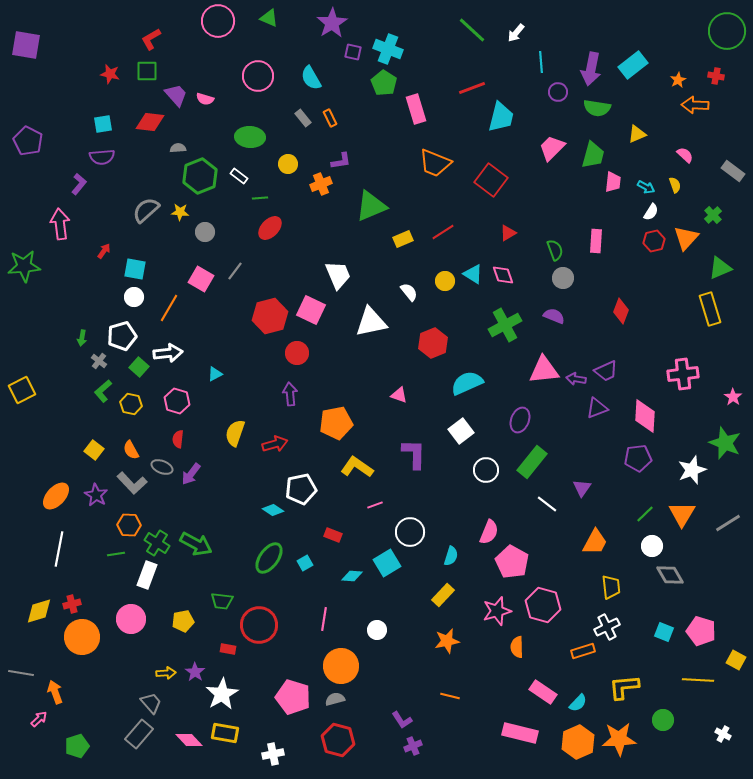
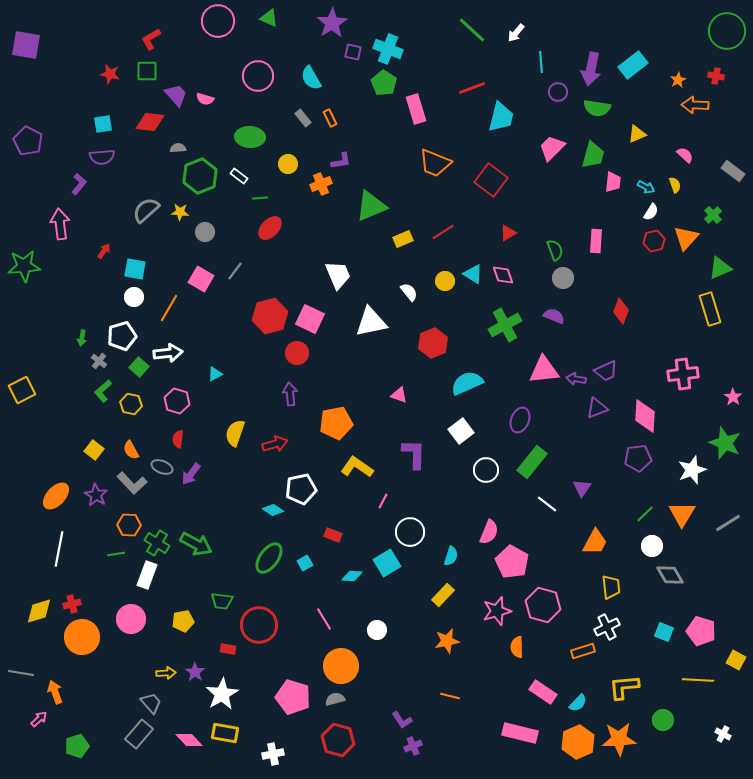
pink square at (311, 310): moved 1 px left, 9 px down
pink line at (375, 505): moved 8 px right, 4 px up; rotated 42 degrees counterclockwise
pink line at (324, 619): rotated 40 degrees counterclockwise
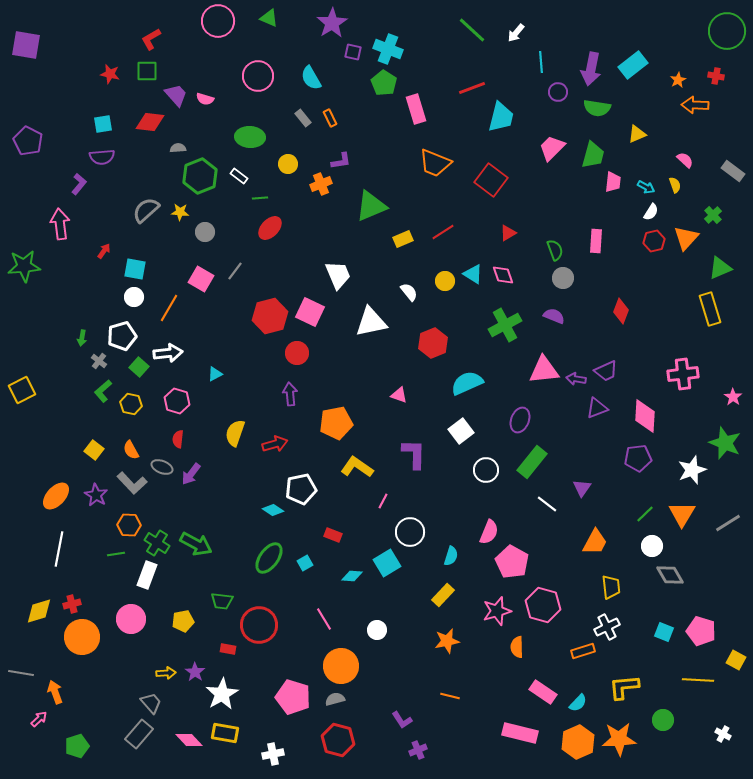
pink semicircle at (685, 155): moved 5 px down
pink square at (310, 319): moved 7 px up
purple cross at (413, 746): moved 5 px right, 4 px down
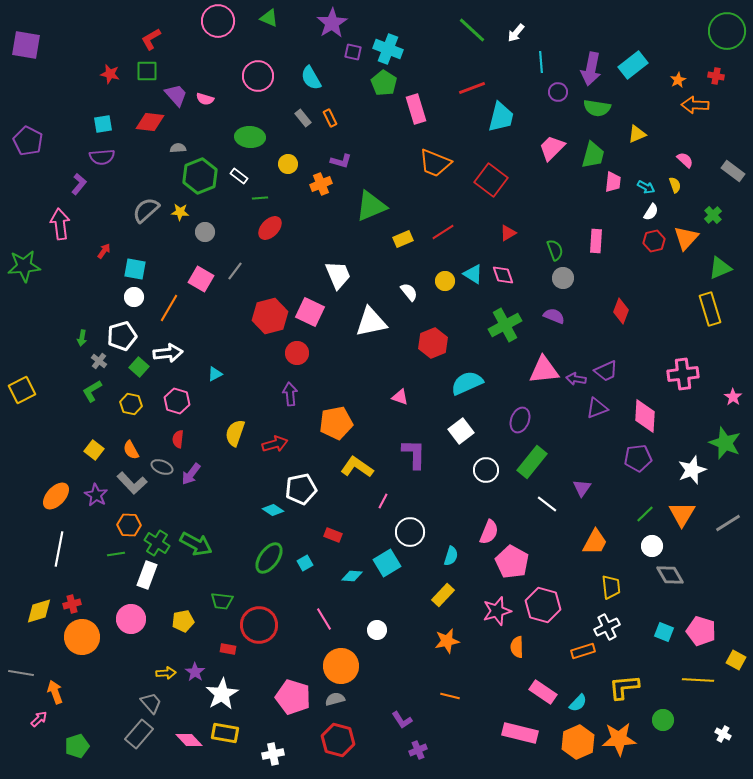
purple L-shape at (341, 161): rotated 25 degrees clockwise
green L-shape at (103, 391): moved 11 px left; rotated 10 degrees clockwise
pink triangle at (399, 395): moved 1 px right, 2 px down
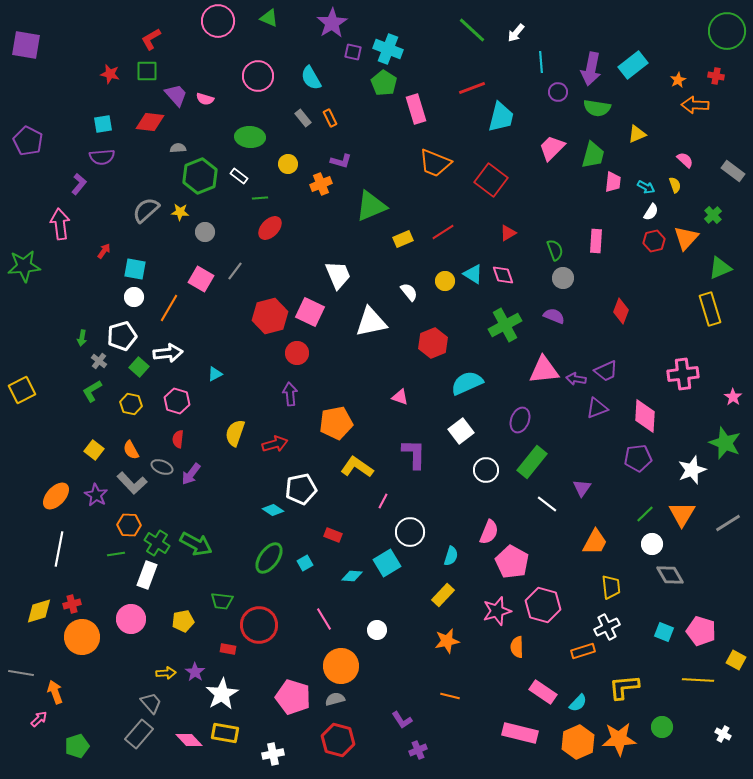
white circle at (652, 546): moved 2 px up
green circle at (663, 720): moved 1 px left, 7 px down
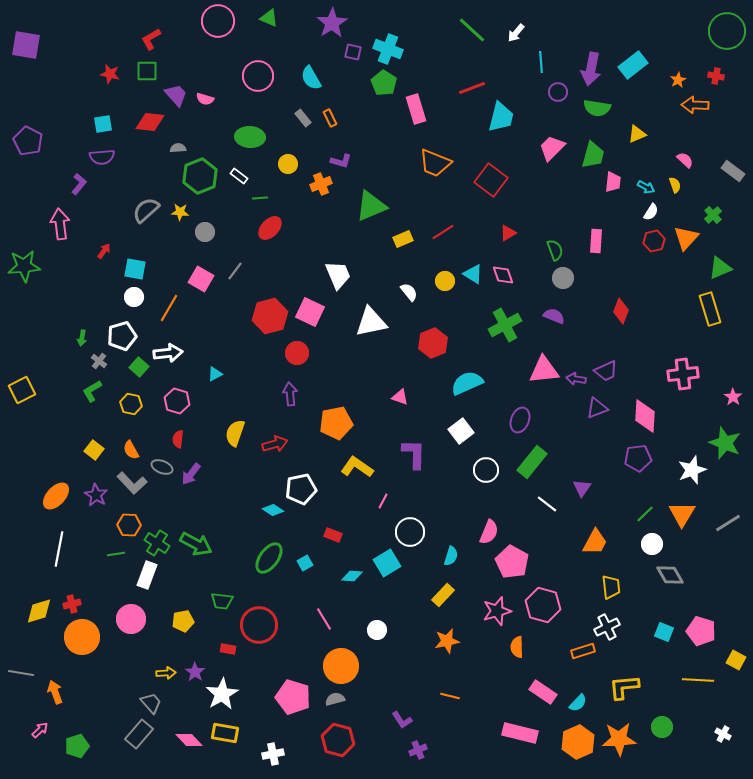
pink arrow at (39, 719): moved 1 px right, 11 px down
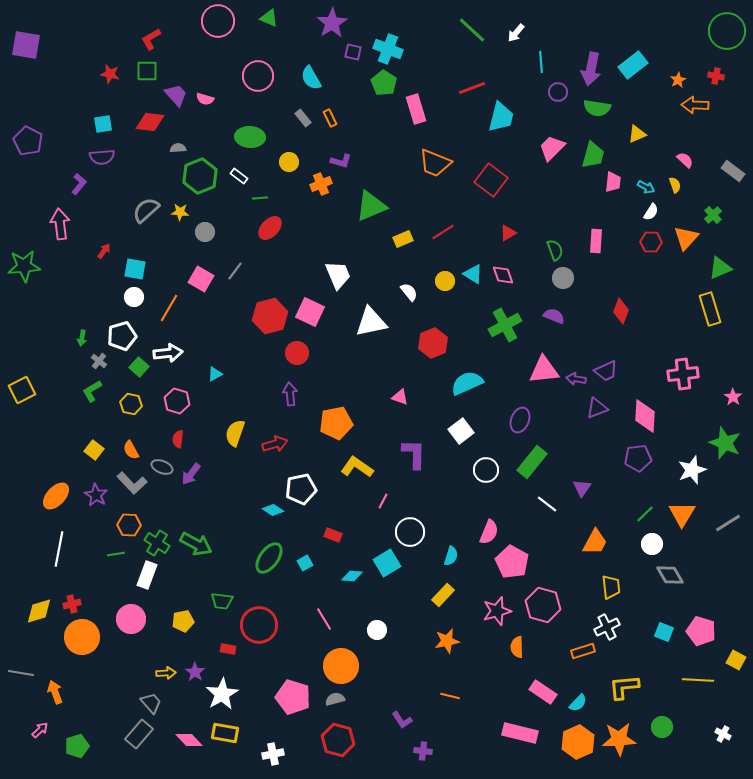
yellow circle at (288, 164): moved 1 px right, 2 px up
red hexagon at (654, 241): moved 3 px left, 1 px down; rotated 15 degrees clockwise
purple cross at (418, 750): moved 5 px right, 1 px down; rotated 30 degrees clockwise
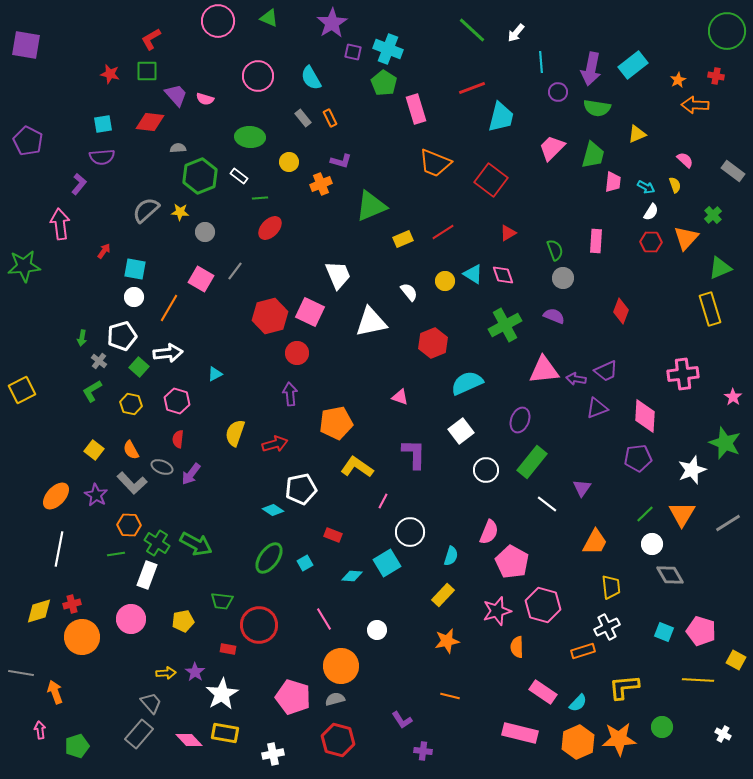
pink arrow at (40, 730): rotated 54 degrees counterclockwise
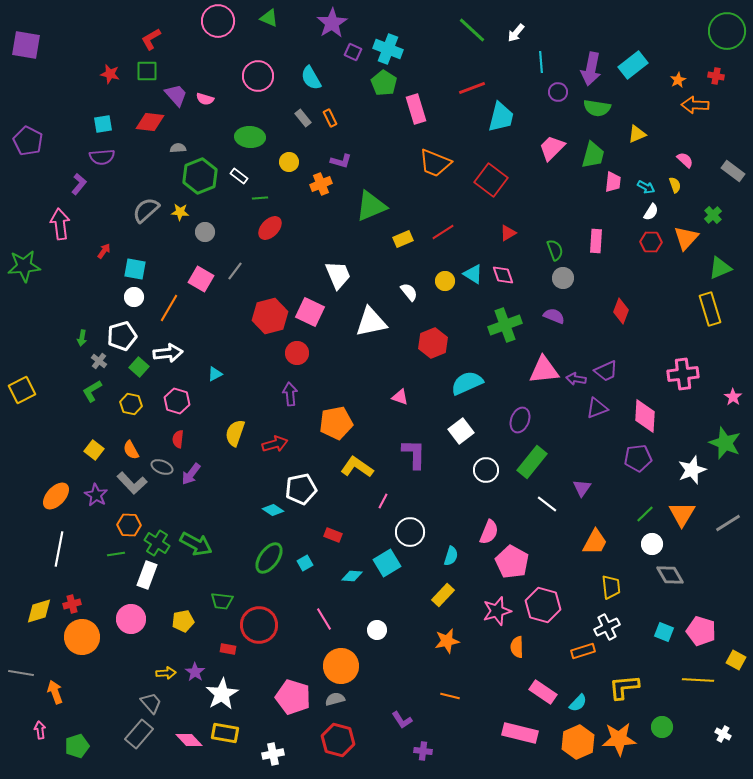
purple square at (353, 52): rotated 12 degrees clockwise
green cross at (505, 325): rotated 8 degrees clockwise
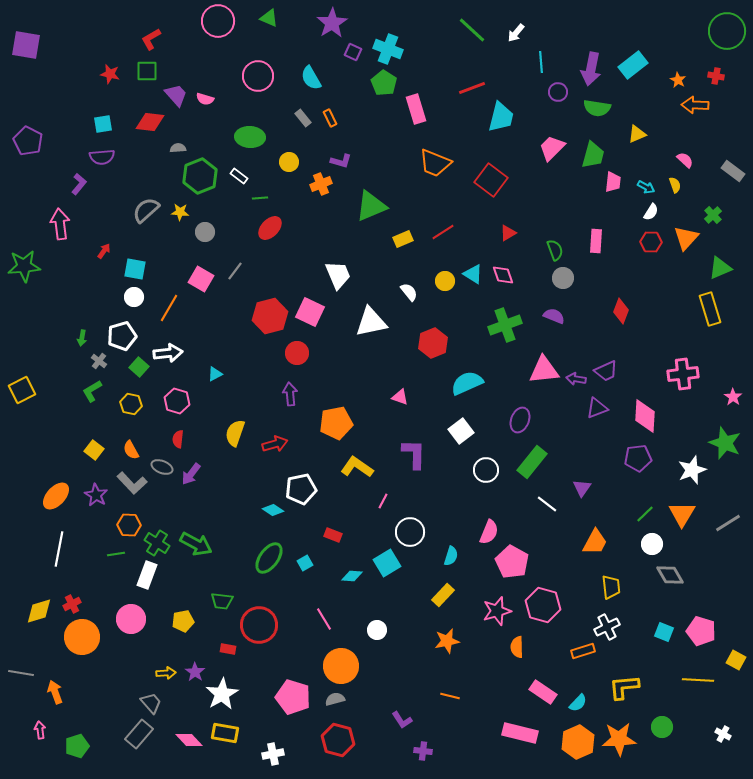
orange star at (678, 80): rotated 14 degrees counterclockwise
red cross at (72, 604): rotated 12 degrees counterclockwise
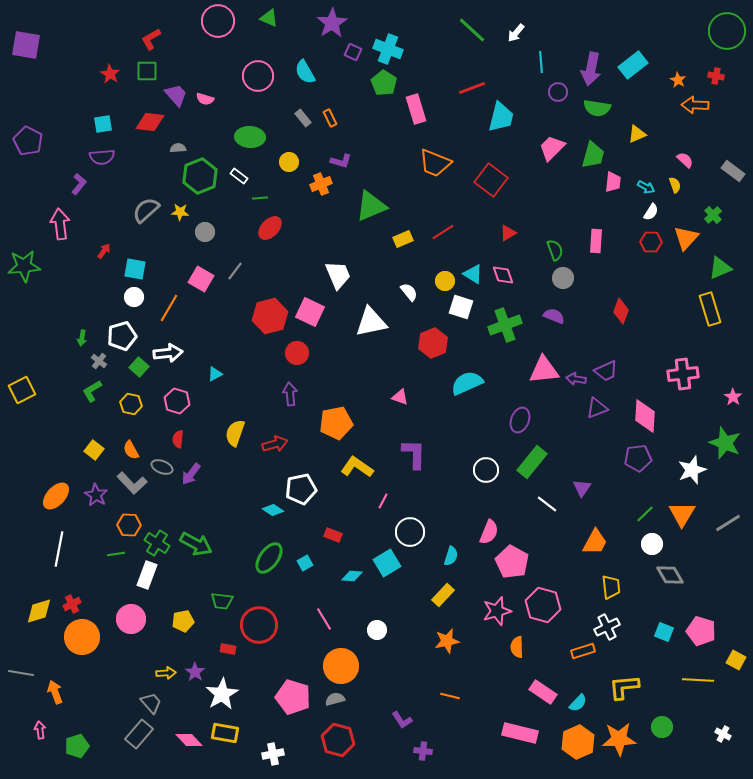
red star at (110, 74): rotated 18 degrees clockwise
cyan semicircle at (311, 78): moved 6 px left, 6 px up
white square at (461, 431): moved 124 px up; rotated 35 degrees counterclockwise
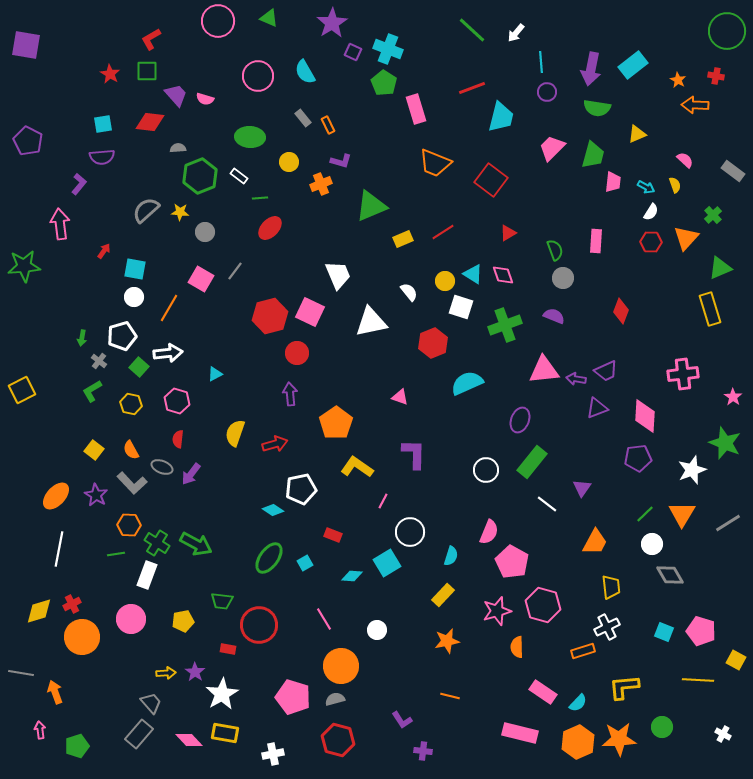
purple circle at (558, 92): moved 11 px left
orange rectangle at (330, 118): moved 2 px left, 7 px down
orange pentagon at (336, 423): rotated 24 degrees counterclockwise
